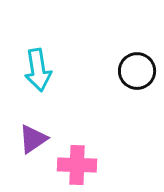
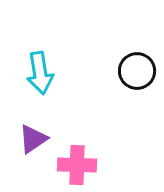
cyan arrow: moved 2 px right, 3 px down
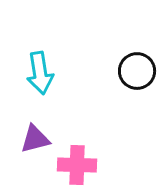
purple triangle: moved 2 px right; rotated 20 degrees clockwise
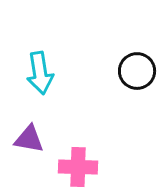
purple triangle: moved 6 px left; rotated 24 degrees clockwise
pink cross: moved 1 px right, 2 px down
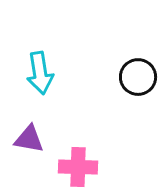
black circle: moved 1 px right, 6 px down
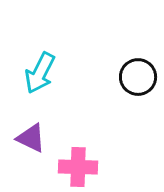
cyan arrow: rotated 36 degrees clockwise
purple triangle: moved 2 px right, 1 px up; rotated 16 degrees clockwise
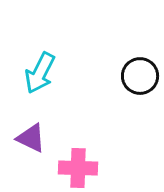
black circle: moved 2 px right, 1 px up
pink cross: moved 1 px down
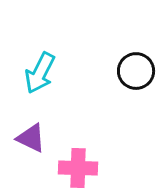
black circle: moved 4 px left, 5 px up
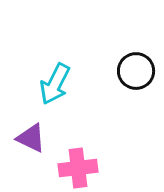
cyan arrow: moved 15 px right, 11 px down
pink cross: rotated 9 degrees counterclockwise
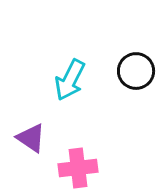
cyan arrow: moved 15 px right, 4 px up
purple triangle: rotated 8 degrees clockwise
